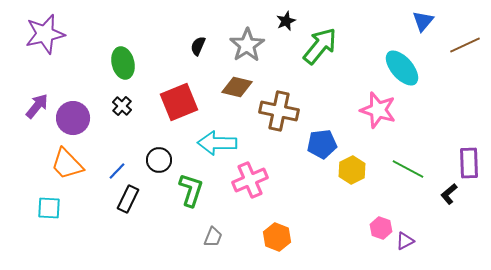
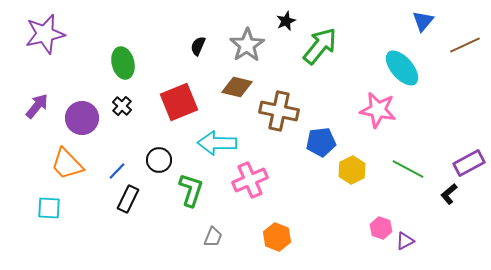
pink star: rotated 6 degrees counterclockwise
purple circle: moved 9 px right
blue pentagon: moved 1 px left, 2 px up
purple rectangle: rotated 64 degrees clockwise
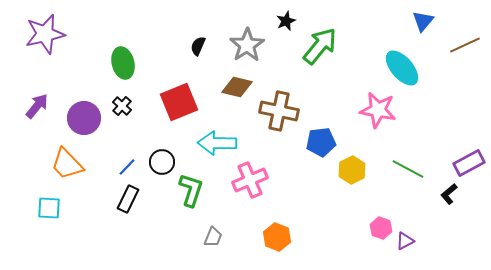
purple circle: moved 2 px right
black circle: moved 3 px right, 2 px down
blue line: moved 10 px right, 4 px up
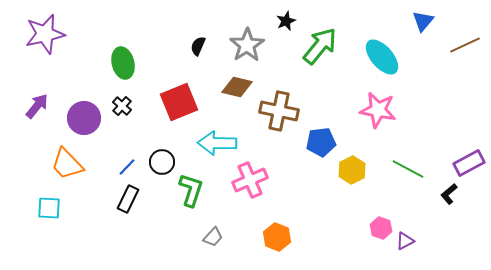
cyan ellipse: moved 20 px left, 11 px up
gray trapezoid: rotated 20 degrees clockwise
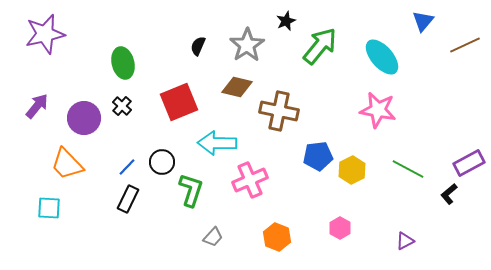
blue pentagon: moved 3 px left, 14 px down
pink hexagon: moved 41 px left; rotated 10 degrees clockwise
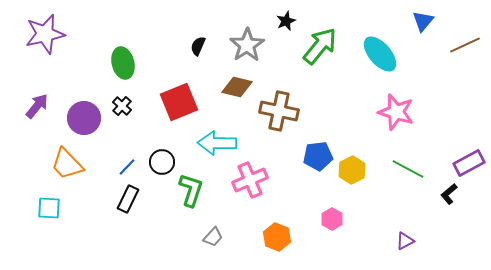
cyan ellipse: moved 2 px left, 3 px up
pink star: moved 18 px right, 2 px down; rotated 6 degrees clockwise
pink hexagon: moved 8 px left, 9 px up
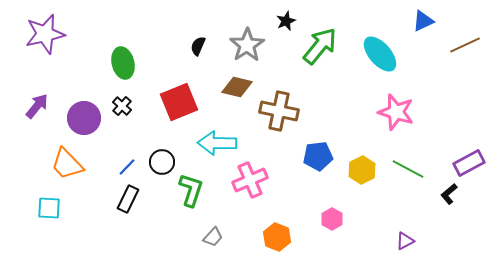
blue triangle: rotated 25 degrees clockwise
yellow hexagon: moved 10 px right
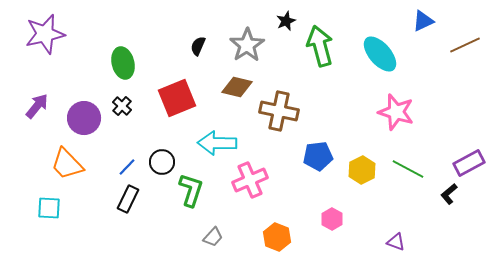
green arrow: rotated 54 degrees counterclockwise
red square: moved 2 px left, 4 px up
purple triangle: moved 9 px left, 1 px down; rotated 48 degrees clockwise
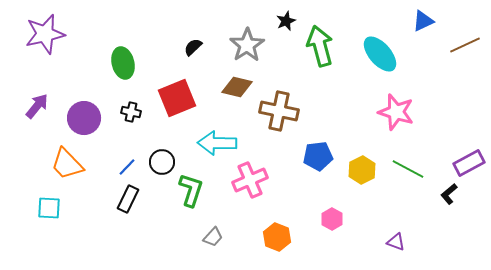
black semicircle: moved 5 px left, 1 px down; rotated 24 degrees clockwise
black cross: moved 9 px right, 6 px down; rotated 30 degrees counterclockwise
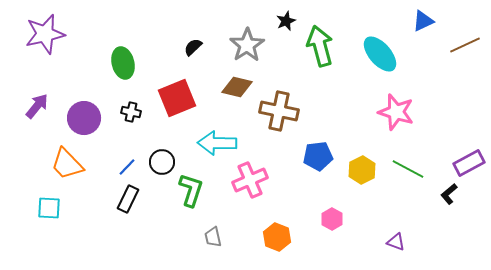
gray trapezoid: rotated 125 degrees clockwise
